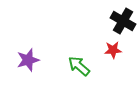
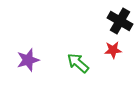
black cross: moved 3 px left
green arrow: moved 1 px left, 3 px up
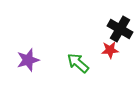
black cross: moved 8 px down
red star: moved 3 px left
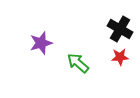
red star: moved 10 px right, 7 px down
purple star: moved 13 px right, 17 px up
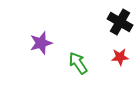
black cross: moved 7 px up
green arrow: rotated 15 degrees clockwise
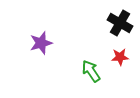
black cross: moved 1 px down
green arrow: moved 13 px right, 8 px down
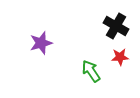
black cross: moved 4 px left, 3 px down
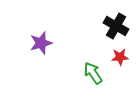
green arrow: moved 2 px right, 2 px down
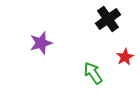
black cross: moved 8 px left, 7 px up; rotated 25 degrees clockwise
red star: moved 5 px right; rotated 24 degrees counterclockwise
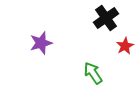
black cross: moved 2 px left, 1 px up
red star: moved 11 px up
